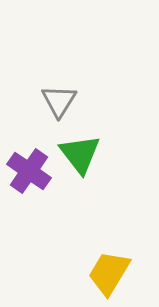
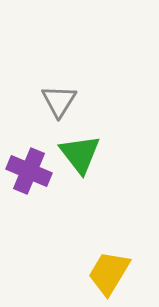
purple cross: rotated 12 degrees counterclockwise
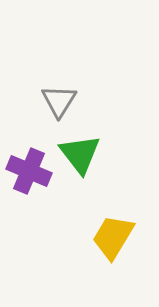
yellow trapezoid: moved 4 px right, 36 px up
